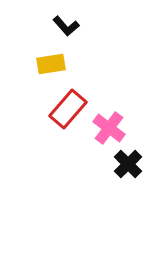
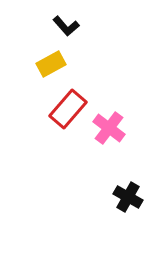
yellow rectangle: rotated 20 degrees counterclockwise
black cross: moved 33 px down; rotated 16 degrees counterclockwise
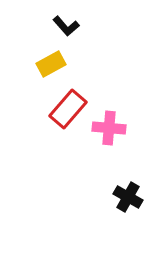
pink cross: rotated 32 degrees counterclockwise
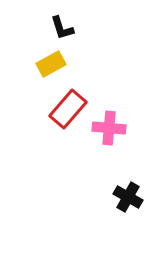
black L-shape: moved 4 px left, 2 px down; rotated 24 degrees clockwise
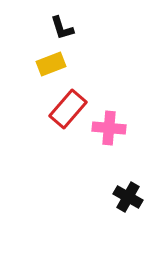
yellow rectangle: rotated 8 degrees clockwise
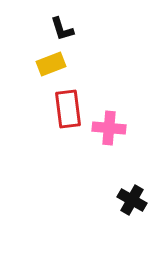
black L-shape: moved 1 px down
red rectangle: rotated 48 degrees counterclockwise
black cross: moved 4 px right, 3 px down
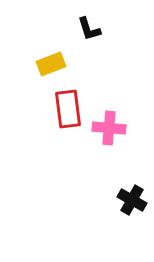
black L-shape: moved 27 px right
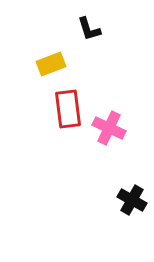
pink cross: rotated 20 degrees clockwise
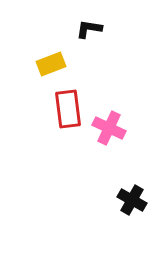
black L-shape: rotated 116 degrees clockwise
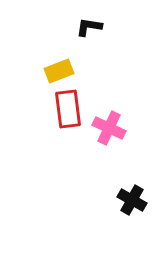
black L-shape: moved 2 px up
yellow rectangle: moved 8 px right, 7 px down
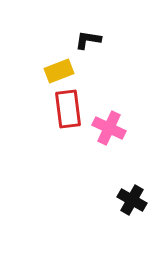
black L-shape: moved 1 px left, 13 px down
